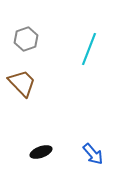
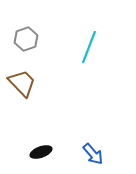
cyan line: moved 2 px up
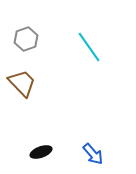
cyan line: rotated 56 degrees counterclockwise
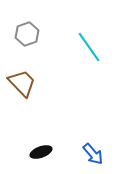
gray hexagon: moved 1 px right, 5 px up
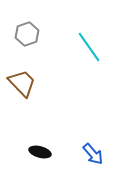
black ellipse: moved 1 px left; rotated 35 degrees clockwise
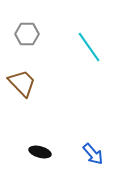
gray hexagon: rotated 20 degrees clockwise
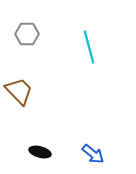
cyan line: rotated 20 degrees clockwise
brown trapezoid: moved 3 px left, 8 px down
blue arrow: rotated 10 degrees counterclockwise
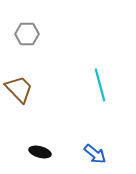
cyan line: moved 11 px right, 38 px down
brown trapezoid: moved 2 px up
blue arrow: moved 2 px right
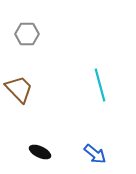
black ellipse: rotated 10 degrees clockwise
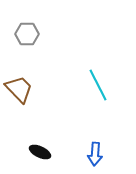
cyan line: moved 2 px left; rotated 12 degrees counterclockwise
blue arrow: rotated 55 degrees clockwise
